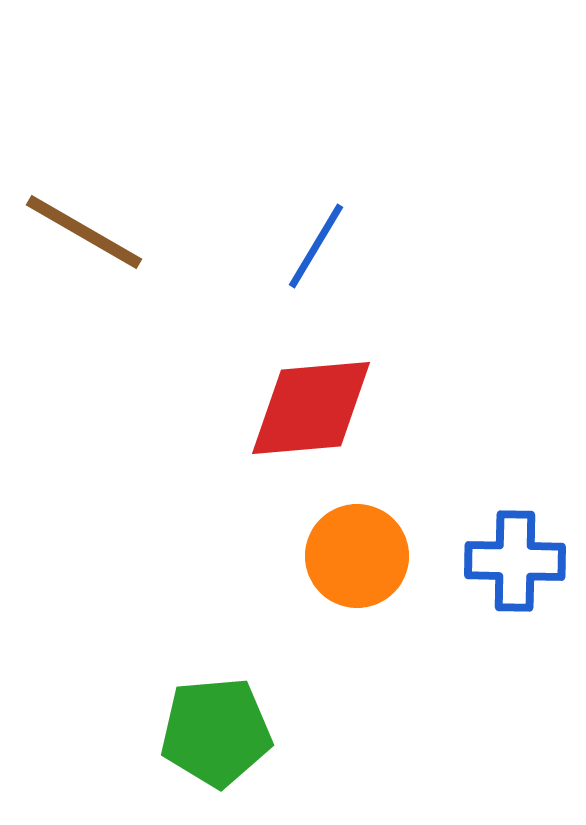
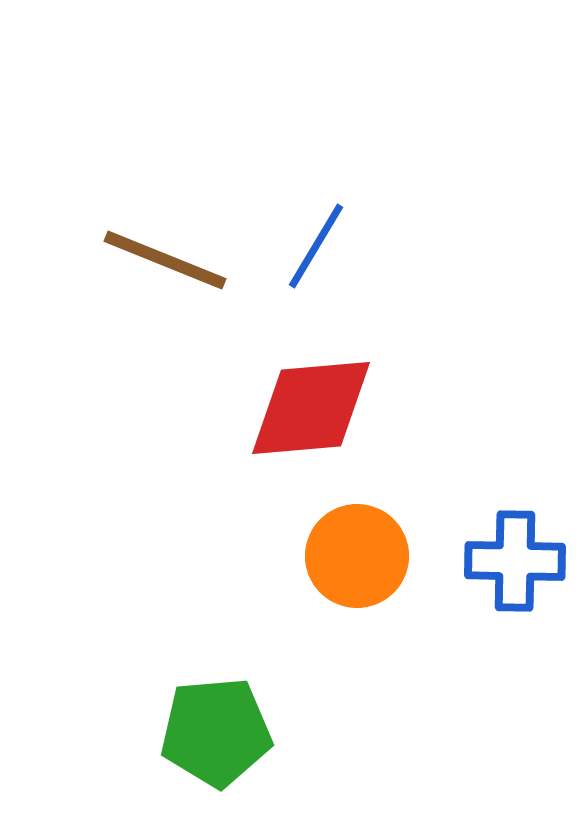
brown line: moved 81 px right, 28 px down; rotated 8 degrees counterclockwise
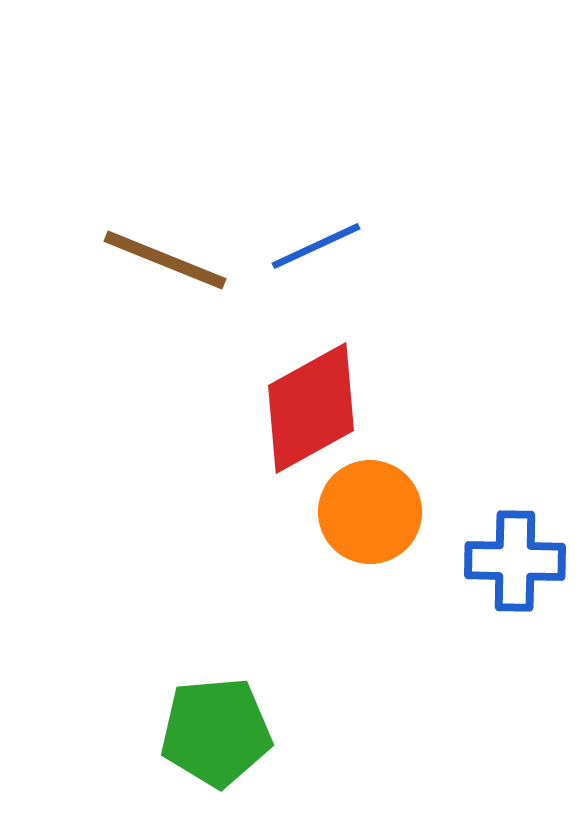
blue line: rotated 34 degrees clockwise
red diamond: rotated 24 degrees counterclockwise
orange circle: moved 13 px right, 44 px up
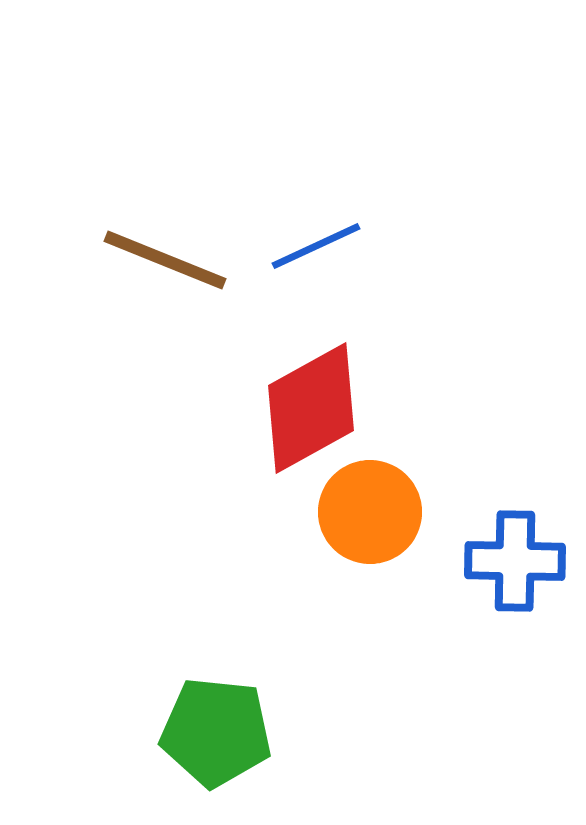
green pentagon: rotated 11 degrees clockwise
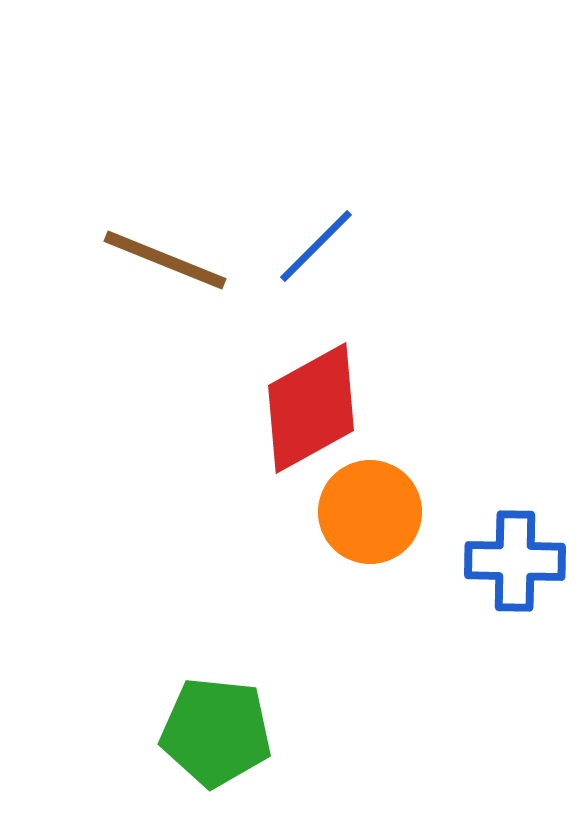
blue line: rotated 20 degrees counterclockwise
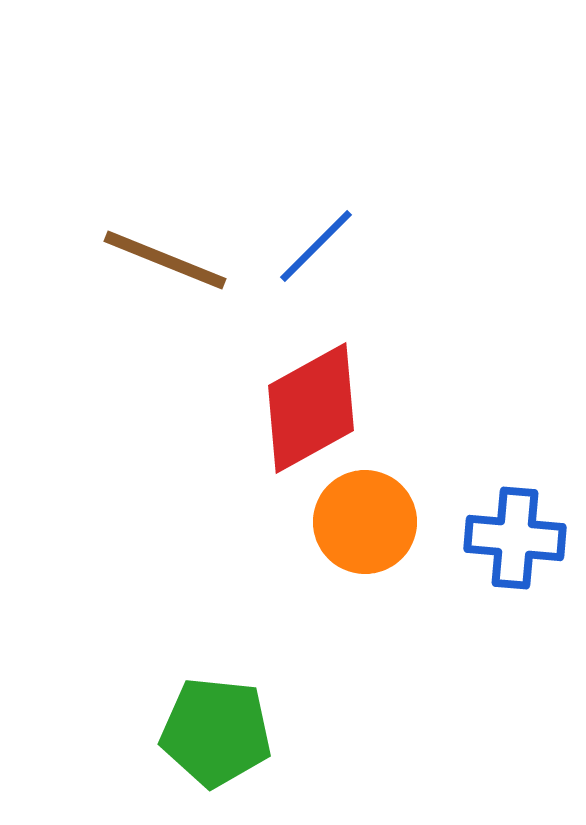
orange circle: moved 5 px left, 10 px down
blue cross: moved 23 px up; rotated 4 degrees clockwise
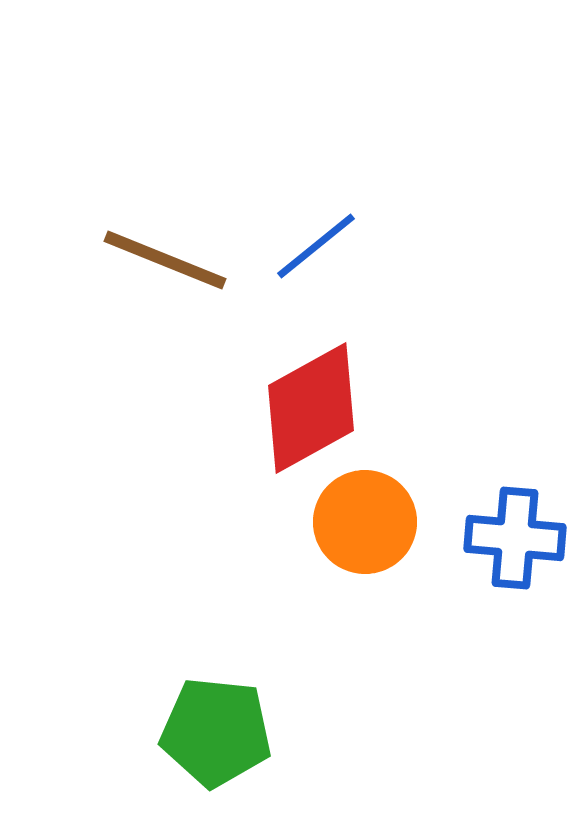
blue line: rotated 6 degrees clockwise
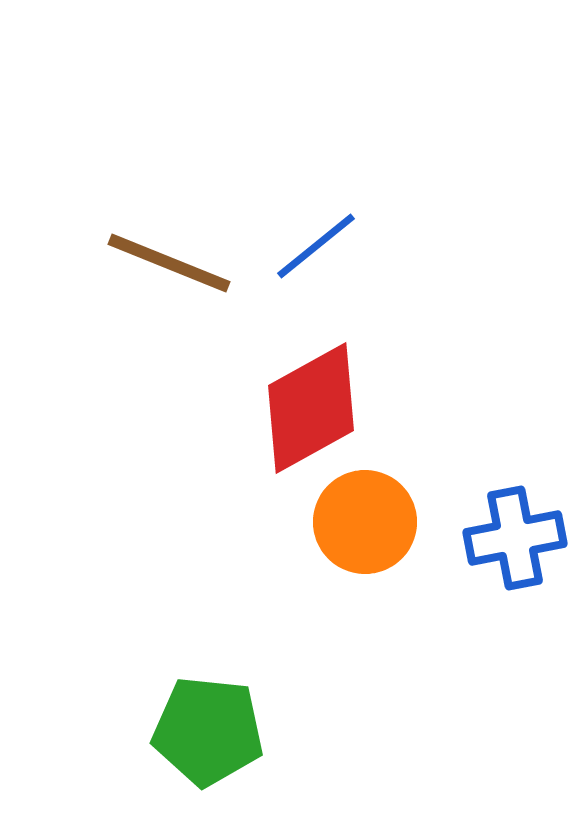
brown line: moved 4 px right, 3 px down
blue cross: rotated 16 degrees counterclockwise
green pentagon: moved 8 px left, 1 px up
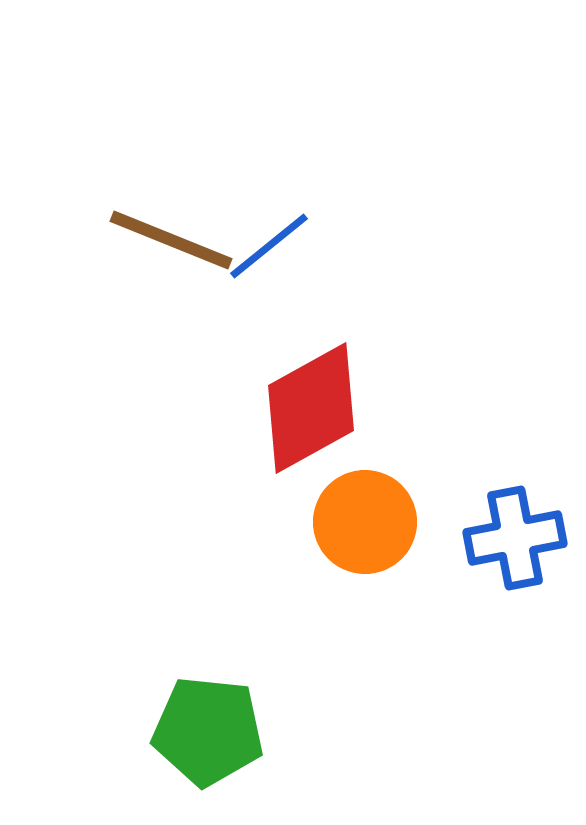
blue line: moved 47 px left
brown line: moved 2 px right, 23 px up
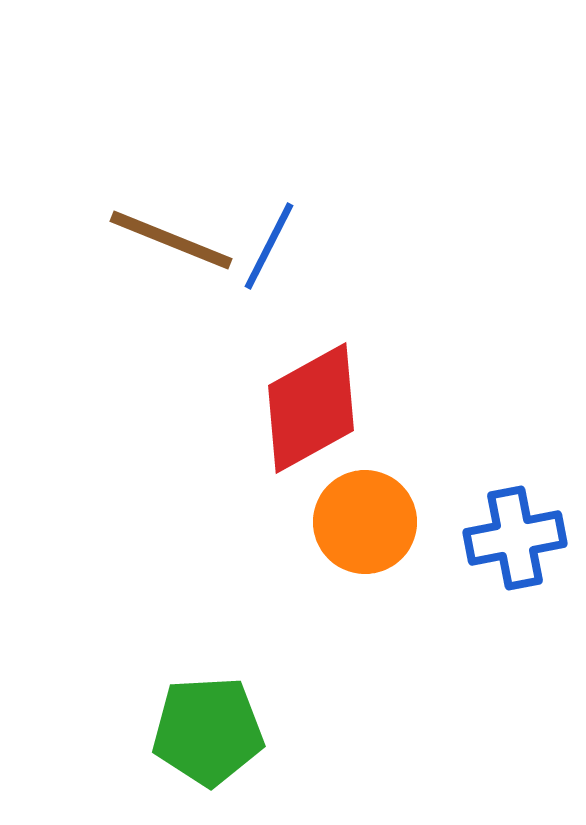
blue line: rotated 24 degrees counterclockwise
green pentagon: rotated 9 degrees counterclockwise
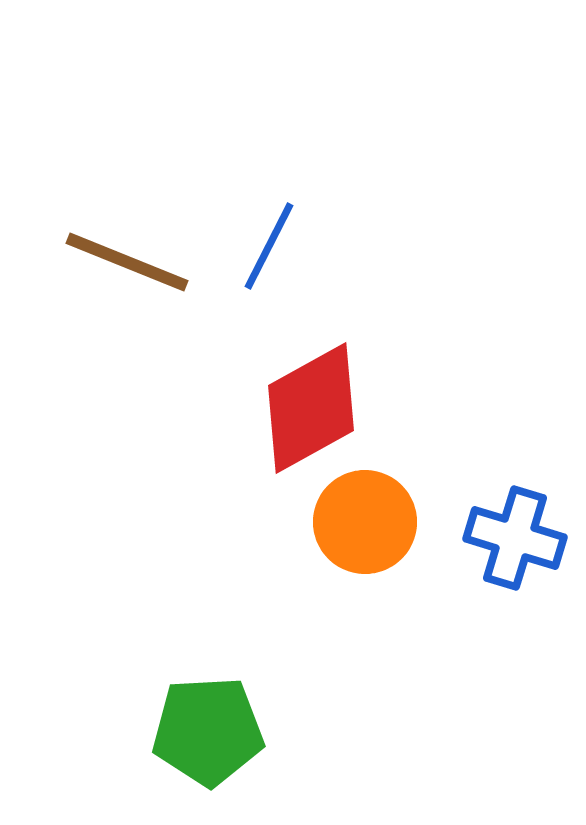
brown line: moved 44 px left, 22 px down
blue cross: rotated 28 degrees clockwise
